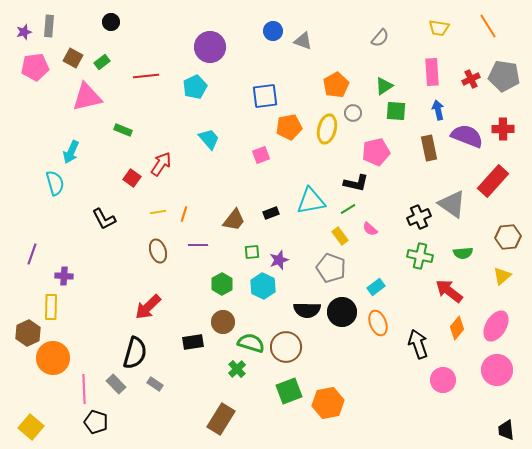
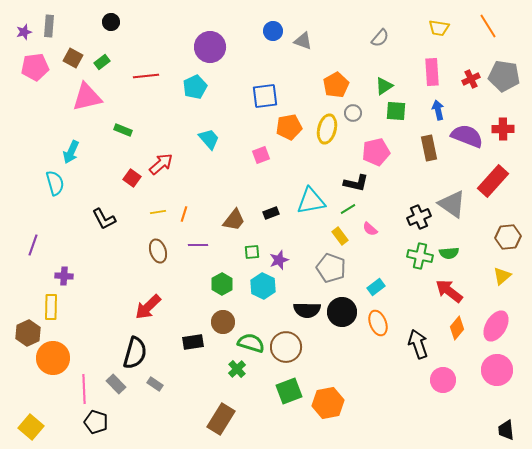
red arrow at (161, 164): rotated 15 degrees clockwise
green semicircle at (463, 253): moved 14 px left
purple line at (32, 254): moved 1 px right, 9 px up
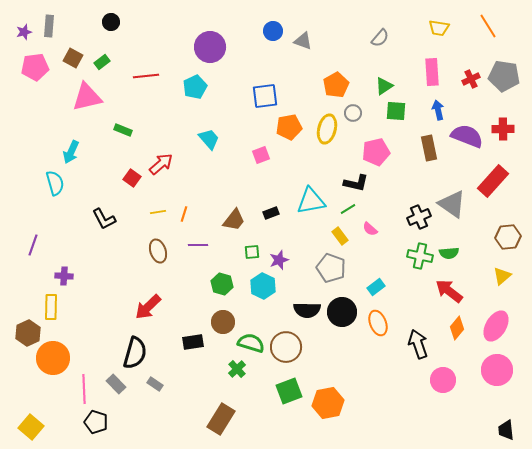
green hexagon at (222, 284): rotated 15 degrees counterclockwise
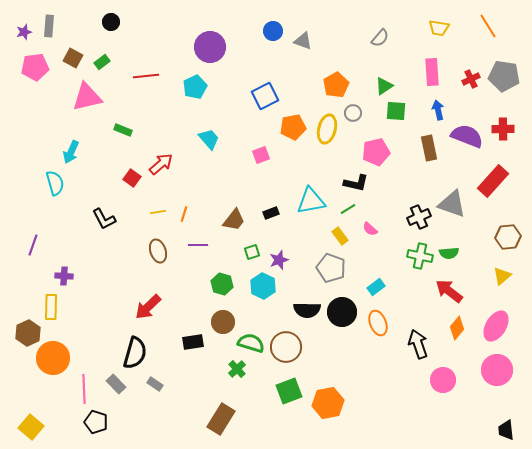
blue square at (265, 96): rotated 20 degrees counterclockwise
orange pentagon at (289, 127): moved 4 px right
gray triangle at (452, 204): rotated 16 degrees counterclockwise
green square at (252, 252): rotated 14 degrees counterclockwise
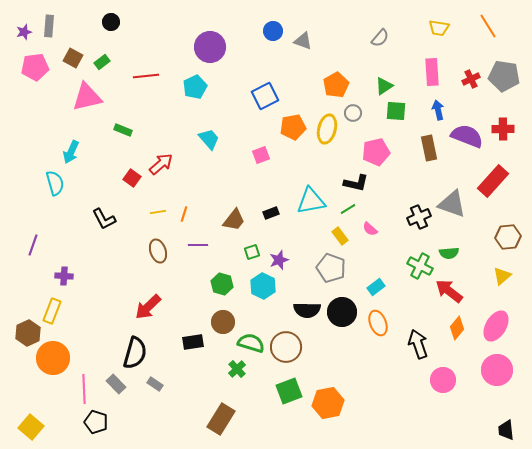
green cross at (420, 256): moved 10 px down; rotated 15 degrees clockwise
yellow rectangle at (51, 307): moved 1 px right, 4 px down; rotated 20 degrees clockwise
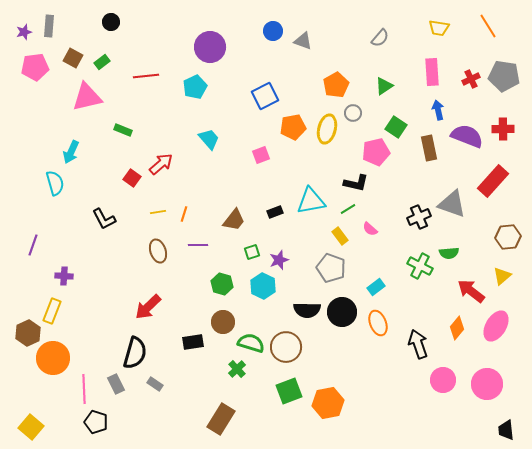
green square at (396, 111): moved 16 px down; rotated 30 degrees clockwise
black rectangle at (271, 213): moved 4 px right, 1 px up
red arrow at (449, 291): moved 22 px right
pink circle at (497, 370): moved 10 px left, 14 px down
gray rectangle at (116, 384): rotated 18 degrees clockwise
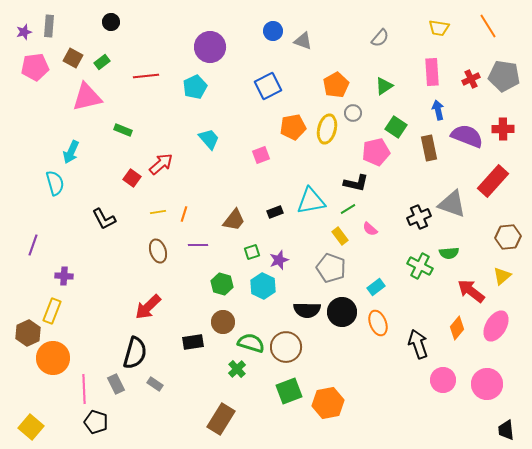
blue square at (265, 96): moved 3 px right, 10 px up
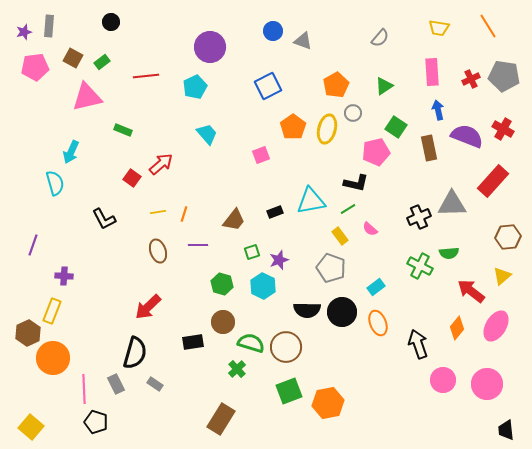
orange pentagon at (293, 127): rotated 25 degrees counterclockwise
red cross at (503, 129): rotated 30 degrees clockwise
cyan trapezoid at (209, 139): moved 2 px left, 5 px up
gray triangle at (452, 204): rotated 20 degrees counterclockwise
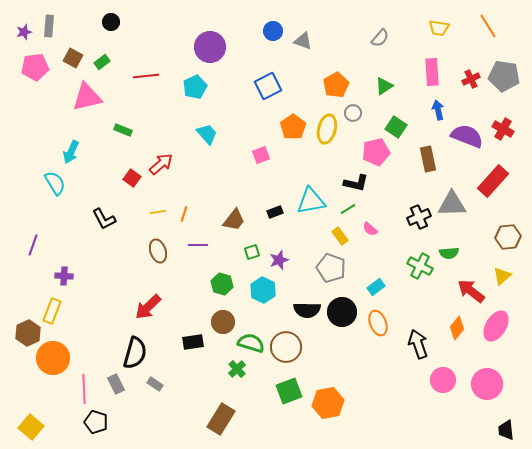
brown rectangle at (429, 148): moved 1 px left, 11 px down
cyan semicircle at (55, 183): rotated 15 degrees counterclockwise
cyan hexagon at (263, 286): moved 4 px down
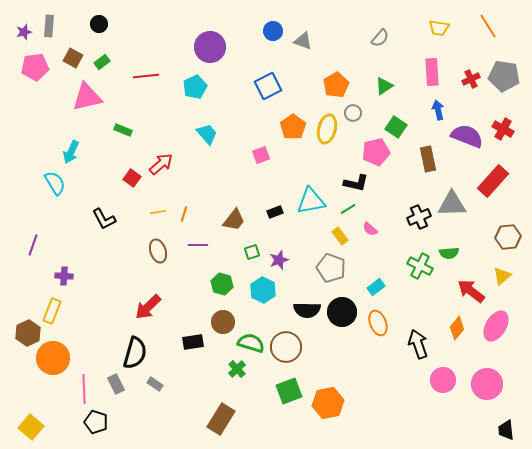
black circle at (111, 22): moved 12 px left, 2 px down
